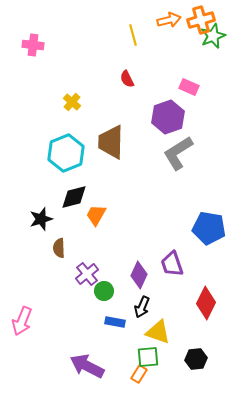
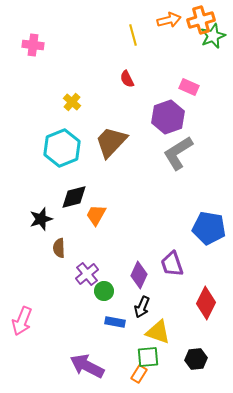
brown trapezoid: rotated 42 degrees clockwise
cyan hexagon: moved 4 px left, 5 px up
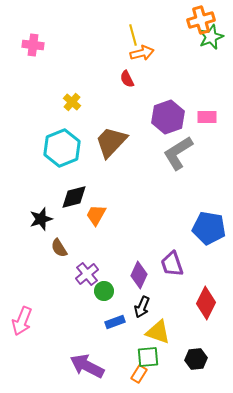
orange arrow: moved 27 px left, 33 px down
green star: moved 2 px left, 1 px down
pink rectangle: moved 18 px right, 30 px down; rotated 24 degrees counterclockwise
brown semicircle: rotated 30 degrees counterclockwise
blue rectangle: rotated 30 degrees counterclockwise
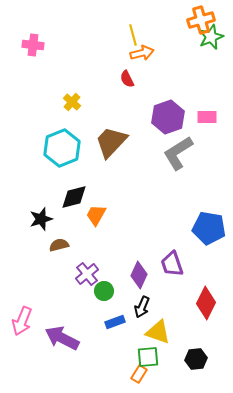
brown semicircle: moved 3 px up; rotated 108 degrees clockwise
purple arrow: moved 25 px left, 28 px up
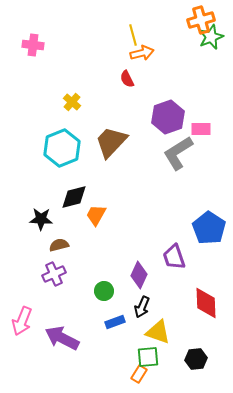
pink rectangle: moved 6 px left, 12 px down
black star: rotated 20 degrees clockwise
blue pentagon: rotated 24 degrees clockwise
purple trapezoid: moved 2 px right, 7 px up
purple cross: moved 33 px left; rotated 15 degrees clockwise
red diamond: rotated 28 degrees counterclockwise
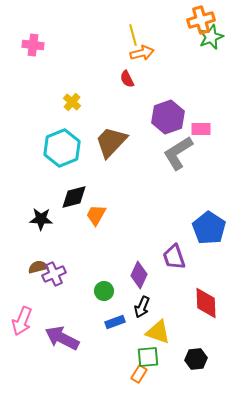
brown semicircle: moved 21 px left, 22 px down
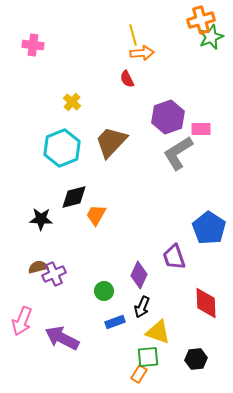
orange arrow: rotated 10 degrees clockwise
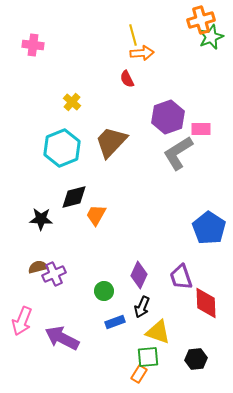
purple trapezoid: moved 7 px right, 20 px down
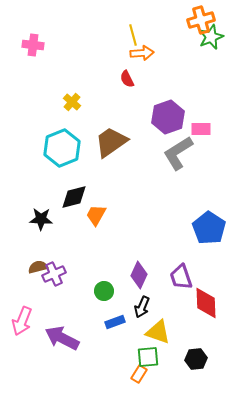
brown trapezoid: rotated 12 degrees clockwise
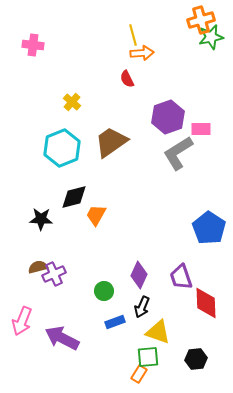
green star: rotated 10 degrees clockwise
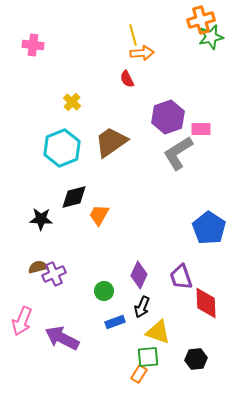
orange trapezoid: moved 3 px right
